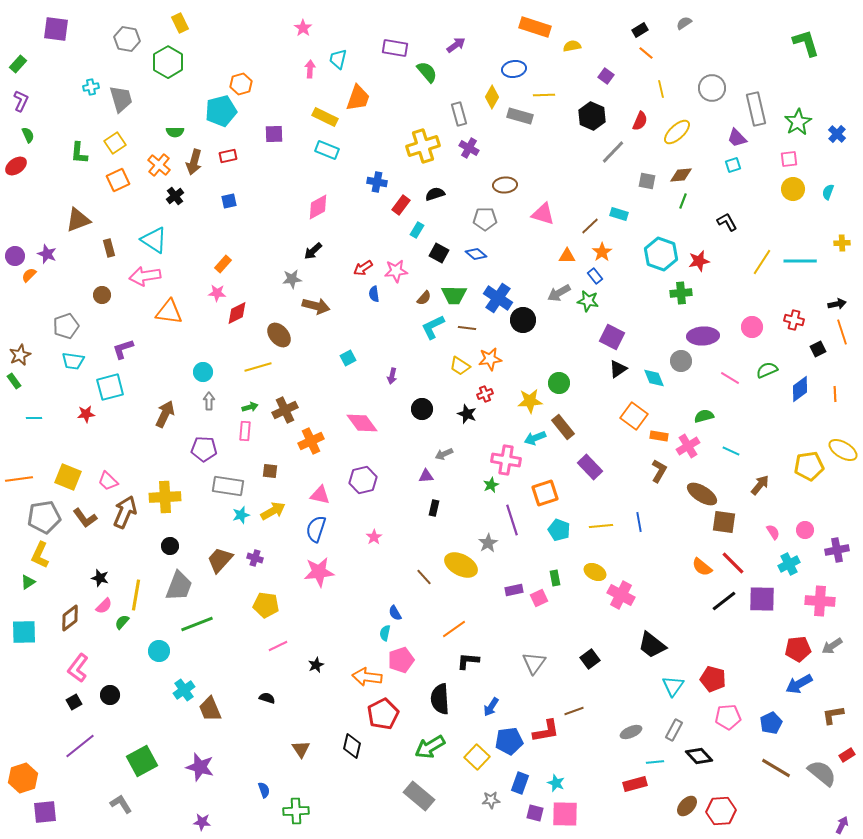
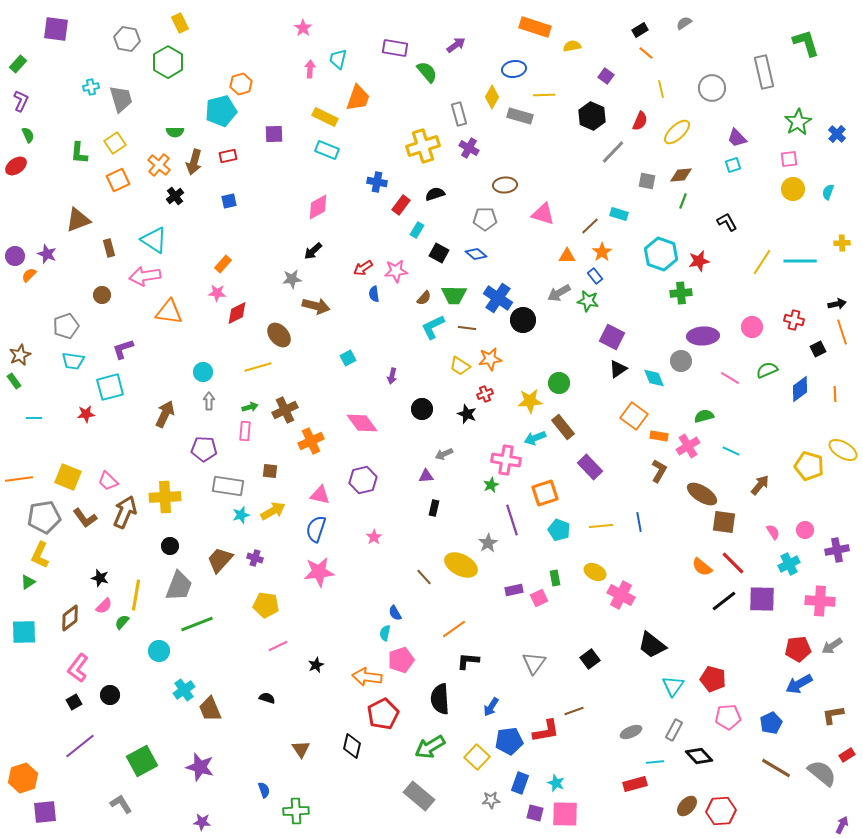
gray rectangle at (756, 109): moved 8 px right, 37 px up
yellow pentagon at (809, 466): rotated 24 degrees clockwise
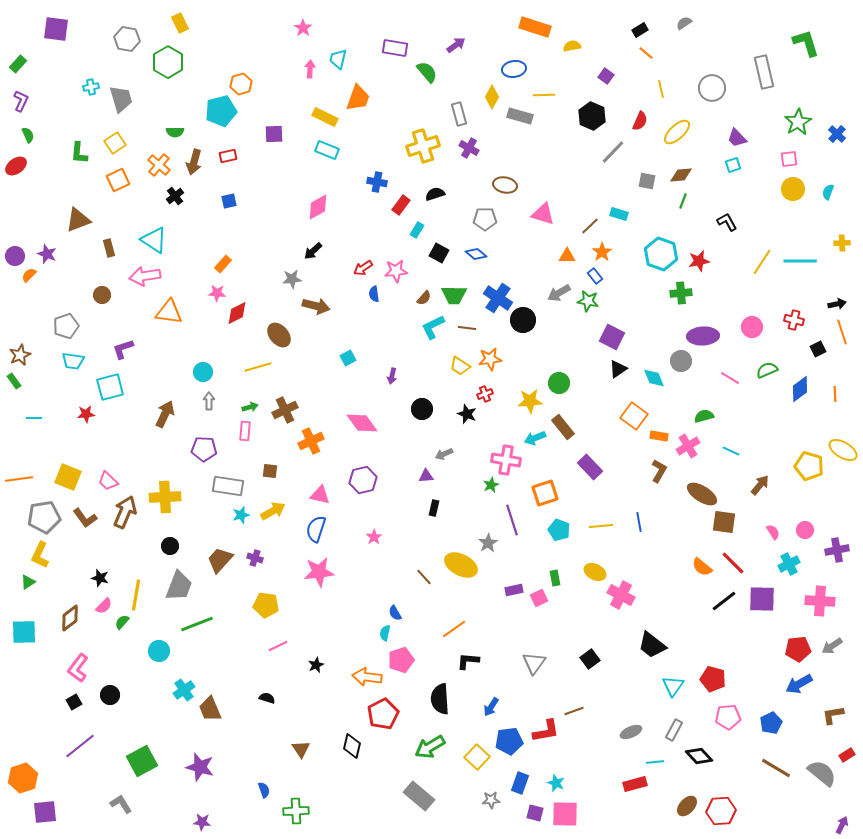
brown ellipse at (505, 185): rotated 15 degrees clockwise
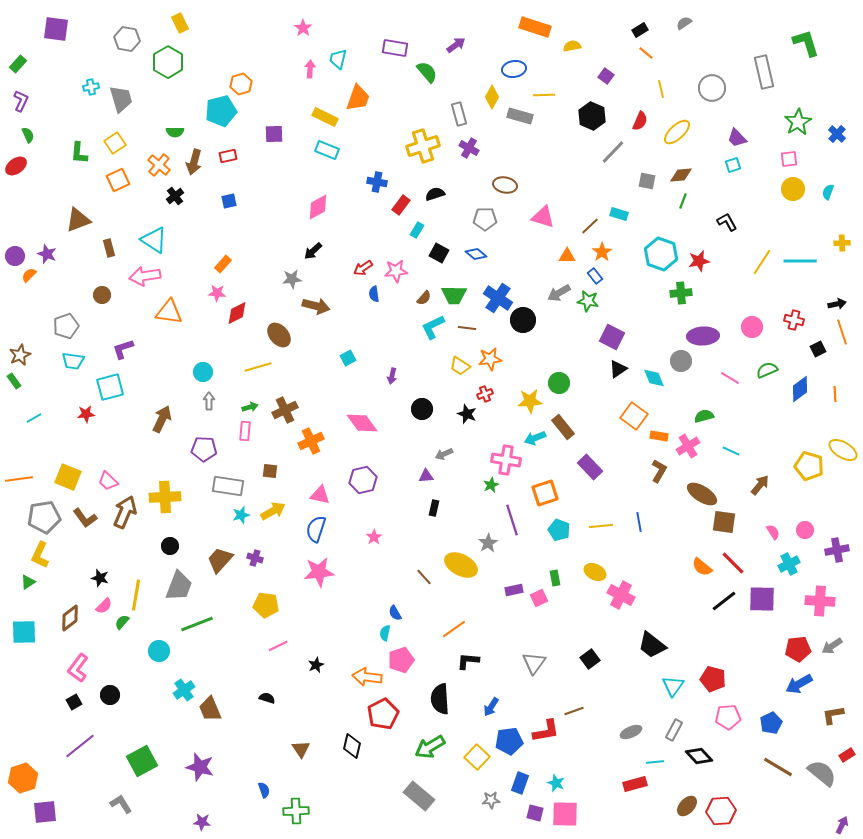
pink triangle at (543, 214): moved 3 px down
brown arrow at (165, 414): moved 3 px left, 5 px down
cyan line at (34, 418): rotated 28 degrees counterclockwise
brown line at (776, 768): moved 2 px right, 1 px up
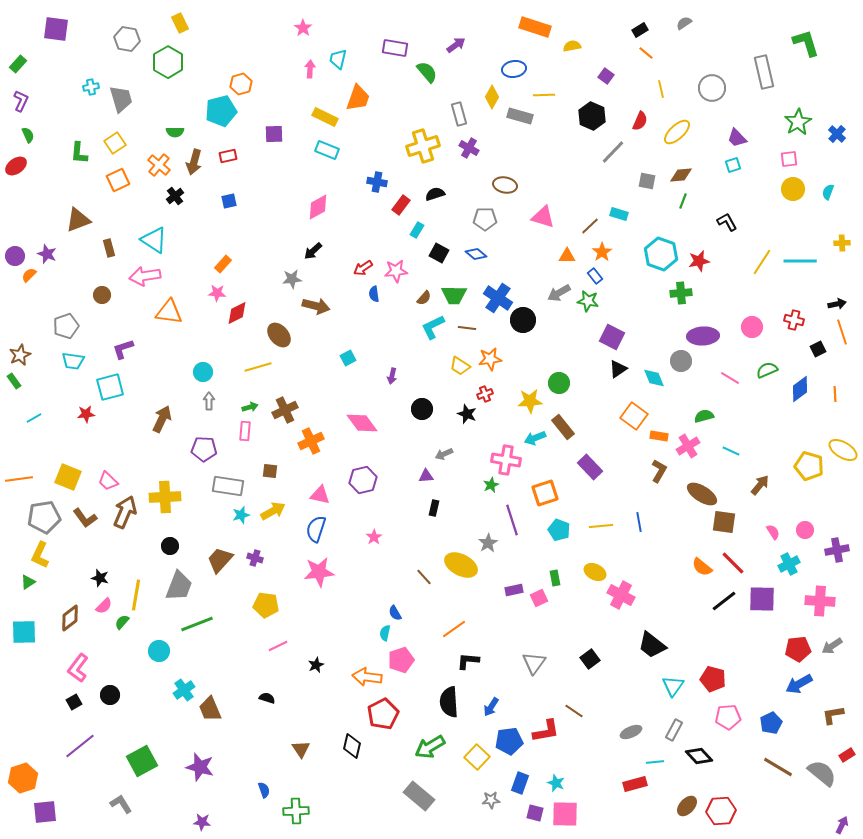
black semicircle at (440, 699): moved 9 px right, 3 px down
brown line at (574, 711): rotated 54 degrees clockwise
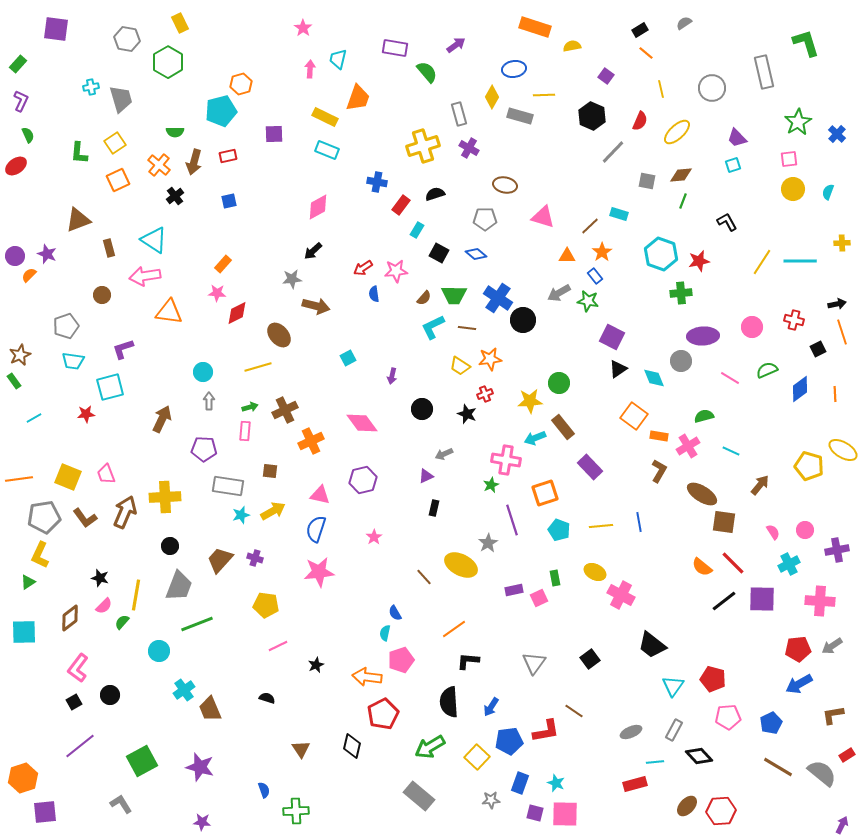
purple triangle at (426, 476): rotated 21 degrees counterclockwise
pink trapezoid at (108, 481): moved 2 px left, 7 px up; rotated 25 degrees clockwise
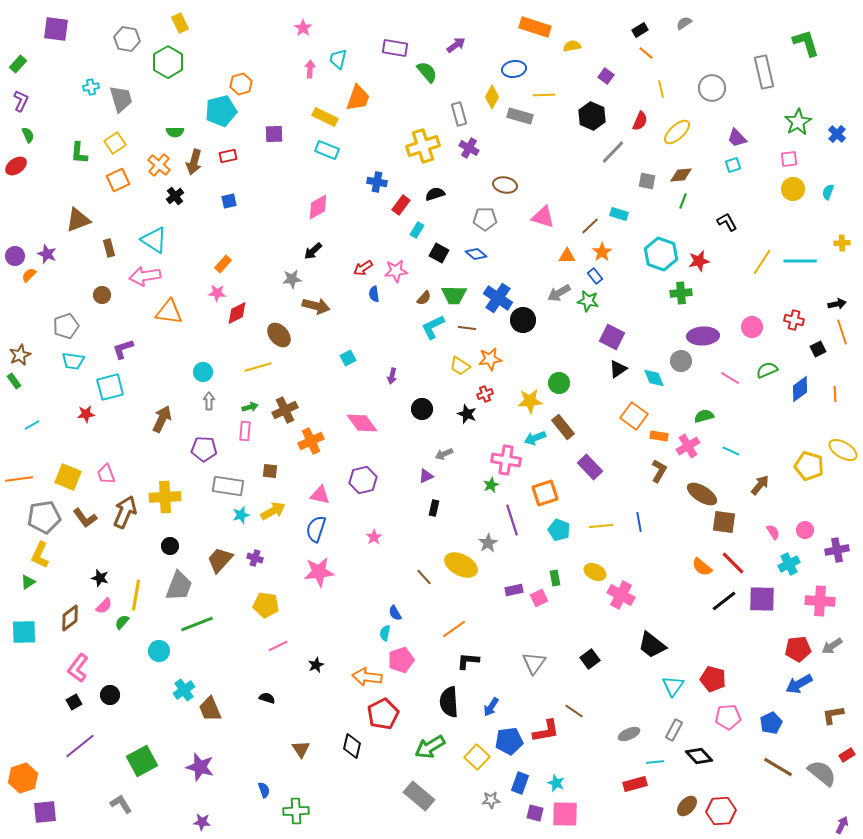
cyan line at (34, 418): moved 2 px left, 7 px down
gray ellipse at (631, 732): moved 2 px left, 2 px down
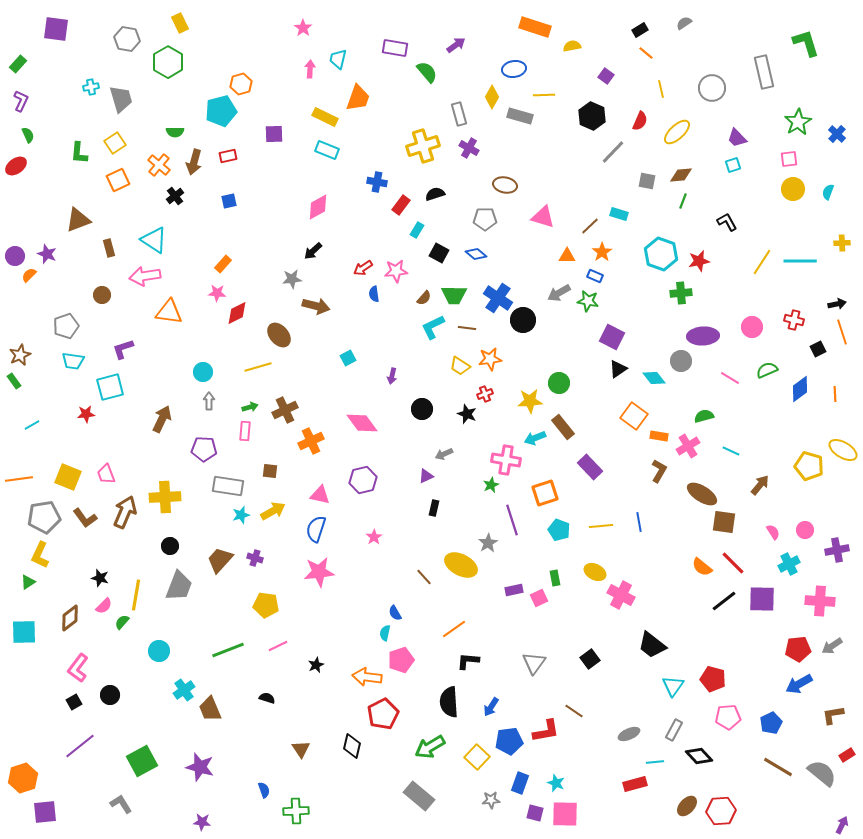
blue rectangle at (595, 276): rotated 28 degrees counterclockwise
cyan diamond at (654, 378): rotated 15 degrees counterclockwise
green line at (197, 624): moved 31 px right, 26 px down
